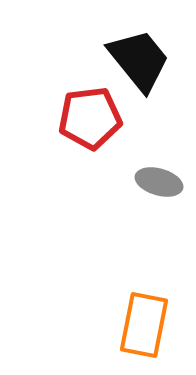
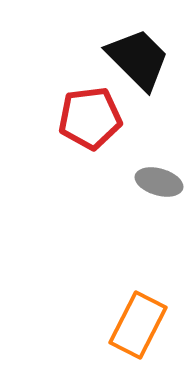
black trapezoid: moved 1 px left, 1 px up; rotated 6 degrees counterclockwise
orange rectangle: moved 6 px left; rotated 16 degrees clockwise
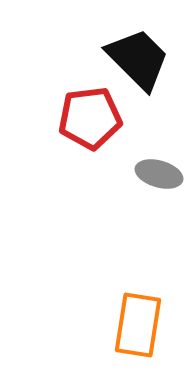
gray ellipse: moved 8 px up
orange rectangle: rotated 18 degrees counterclockwise
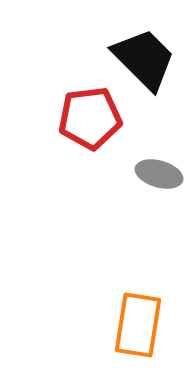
black trapezoid: moved 6 px right
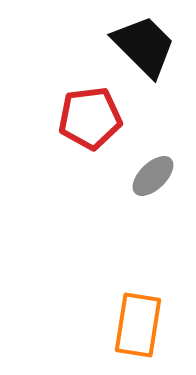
black trapezoid: moved 13 px up
gray ellipse: moved 6 px left, 2 px down; rotated 60 degrees counterclockwise
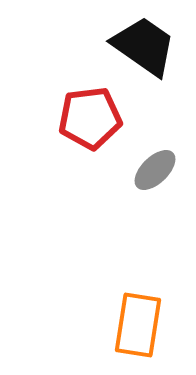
black trapezoid: rotated 10 degrees counterclockwise
gray ellipse: moved 2 px right, 6 px up
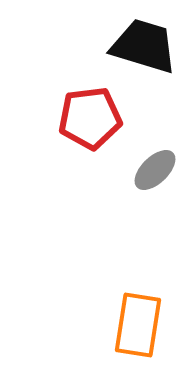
black trapezoid: rotated 18 degrees counterclockwise
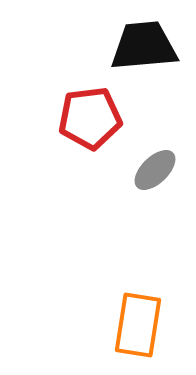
black trapezoid: rotated 22 degrees counterclockwise
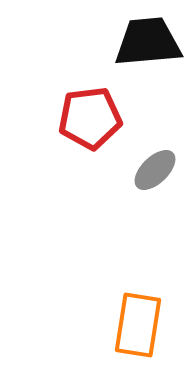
black trapezoid: moved 4 px right, 4 px up
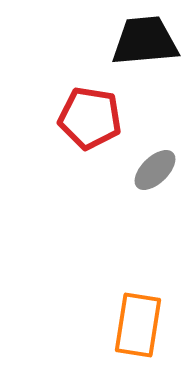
black trapezoid: moved 3 px left, 1 px up
red pentagon: rotated 16 degrees clockwise
